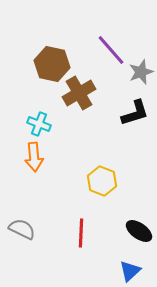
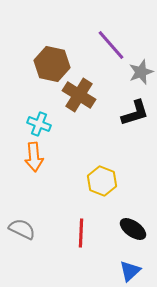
purple line: moved 5 px up
brown cross: moved 2 px down; rotated 28 degrees counterclockwise
black ellipse: moved 6 px left, 2 px up
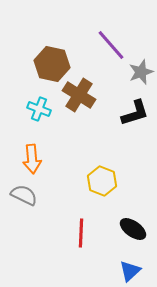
cyan cross: moved 15 px up
orange arrow: moved 2 px left, 2 px down
gray semicircle: moved 2 px right, 34 px up
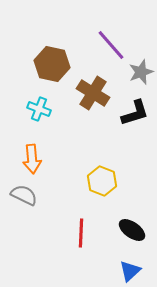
brown cross: moved 14 px right, 2 px up
black ellipse: moved 1 px left, 1 px down
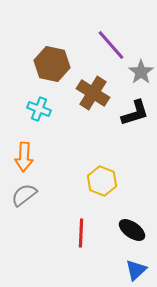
gray star: rotated 15 degrees counterclockwise
orange arrow: moved 8 px left, 2 px up; rotated 8 degrees clockwise
gray semicircle: rotated 64 degrees counterclockwise
blue triangle: moved 6 px right, 1 px up
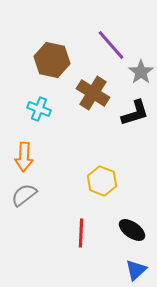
brown hexagon: moved 4 px up
